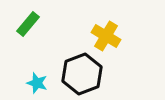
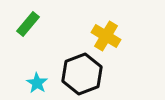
cyan star: rotated 15 degrees clockwise
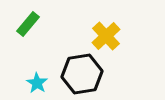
yellow cross: rotated 16 degrees clockwise
black hexagon: rotated 12 degrees clockwise
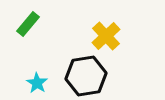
black hexagon: moved 4 px right, 2 px down
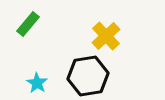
black hexagon: moved 2 px right
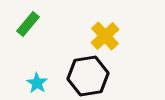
yellow cross: moved 1 px left
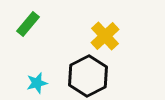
black hexagon: rotated 18 degrees counterclockwise
cyan star: rotated 25 degrees clockwise
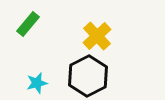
yellow cross: moved 8 px left
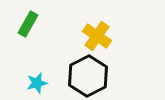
green rectangle: rotated 10 degrees counterclockwise
yellow cross: rotated 12 degrees counterclockwise
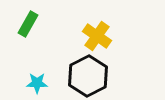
cyan star: rotated 15 degrees clockwise
